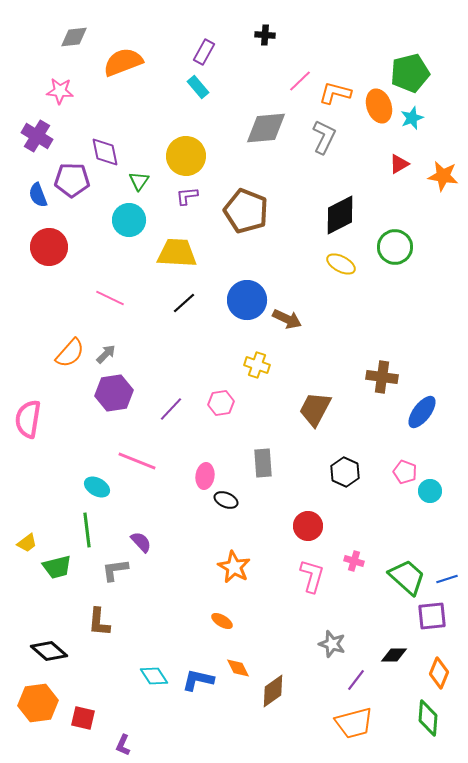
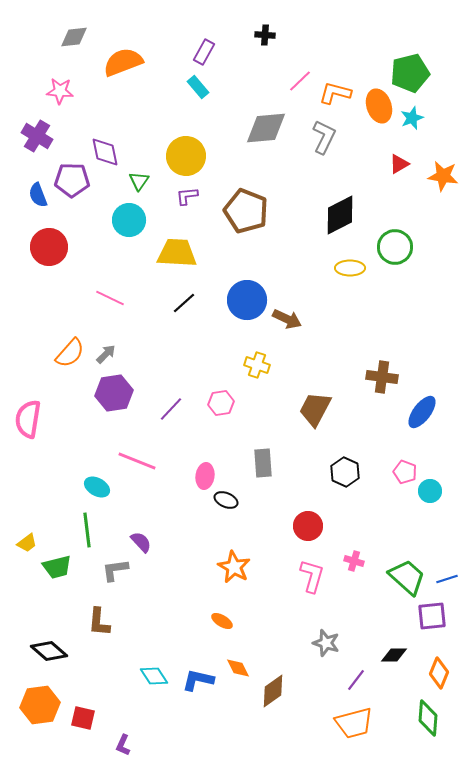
yellow ellipse at (341, 264): moved 9 px right, 4 px down; rotated 28 degrees counterclockwise
gray star at (332, 644): moved 6 px left, 1 px up
orange hexagon at (38, 703): moved 2 px right, 2 px down
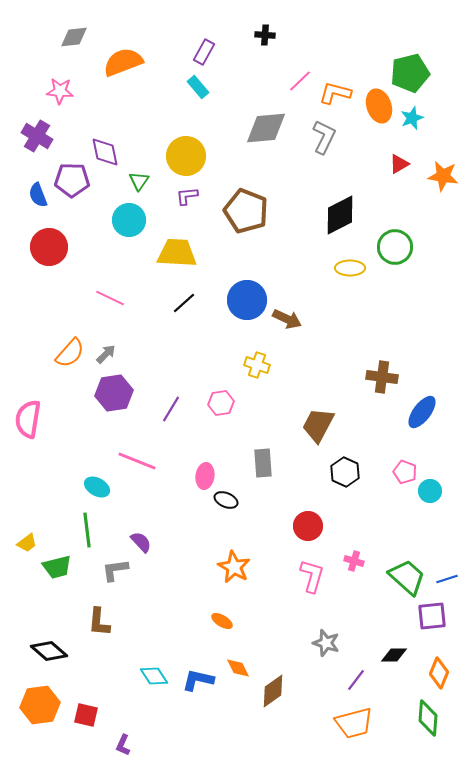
purple line at (171, 409): rotated 12 degrees counterclockwise
brown trapezoid at (315, 409): moved 3 px right, 16 px down
red square at (83, 718): moved 3 px right, 3 px up
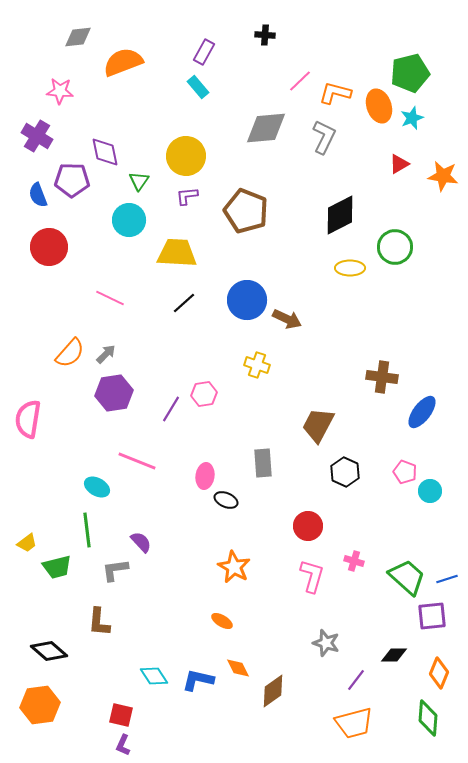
gray diamond at (74, 37): moved 4 px right
pink hexagon at (221, 403): moved 17 px left, 9 px up
red square at (86, 715): moved 35 px right
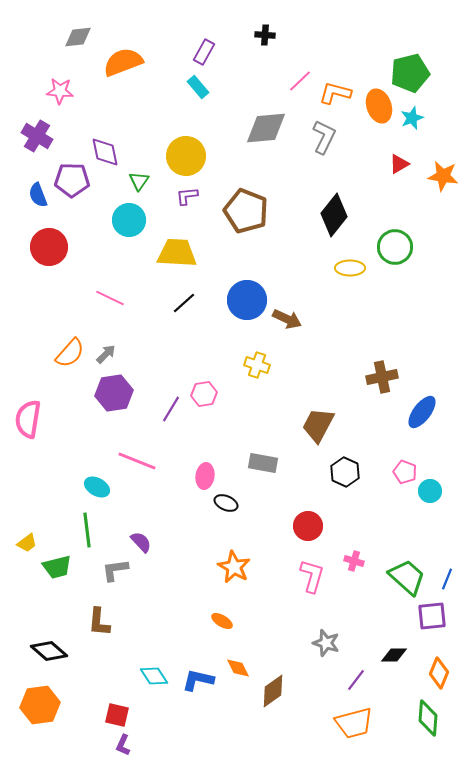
black diamond at (340, 215): moved 6 px left; rotated 24 degrees counterclockwise
brown cross at (382, 377): rotated 20 degrees counterclockwise
gray rectangle at (263, 463): rotated 76 degrees counterclockwise
black ellipse at (226, 500): moved 3 px down
blue line at (447, 579): rotated 50 degrees counterclockwise
red square at (121, 715): moved 4 px left
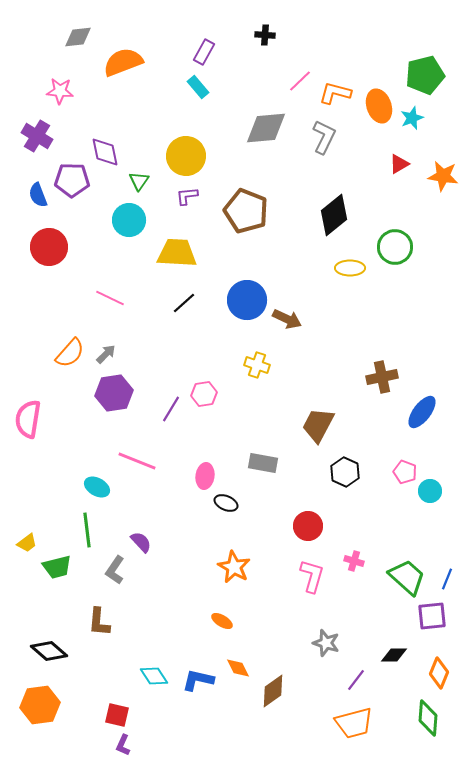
green pentagon at (410, 73): moved 15 px right, 2 px down
black diamond at (334, 215): rotated 12 degrees clockwise
gray L-shape at (115, 570): rotated 48 degrees counterclockwise
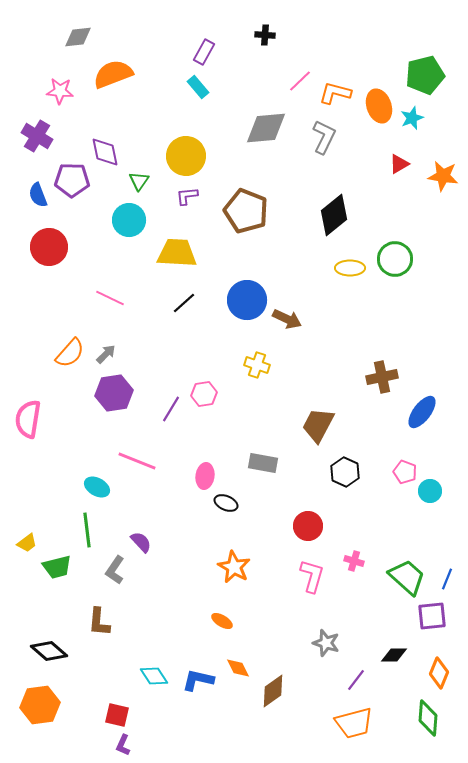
orange semicircle at (123, 62): moved 10 px left, 12 px down
green circle at (395, 247): moved 12 px down
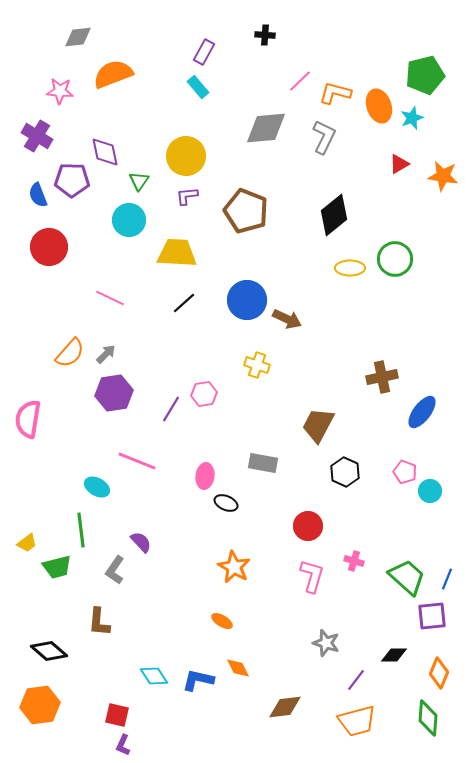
green line at (87, 530): moved 6 px left
brown diamond at (273, 691): moved 12 px right, 16 px down; rotated 28 degrees clockwise
orange trapezoid at (354, 723): moved 3 px right, 2 px up
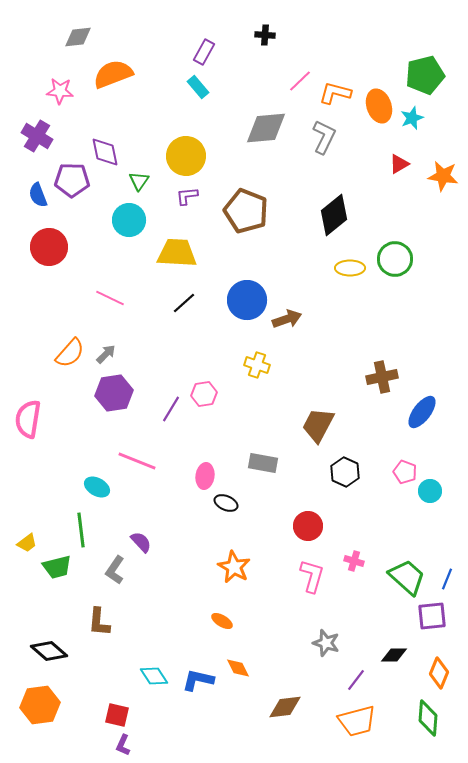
brown arrow at (287, 319): rotated 44 degrees counterclockwise
